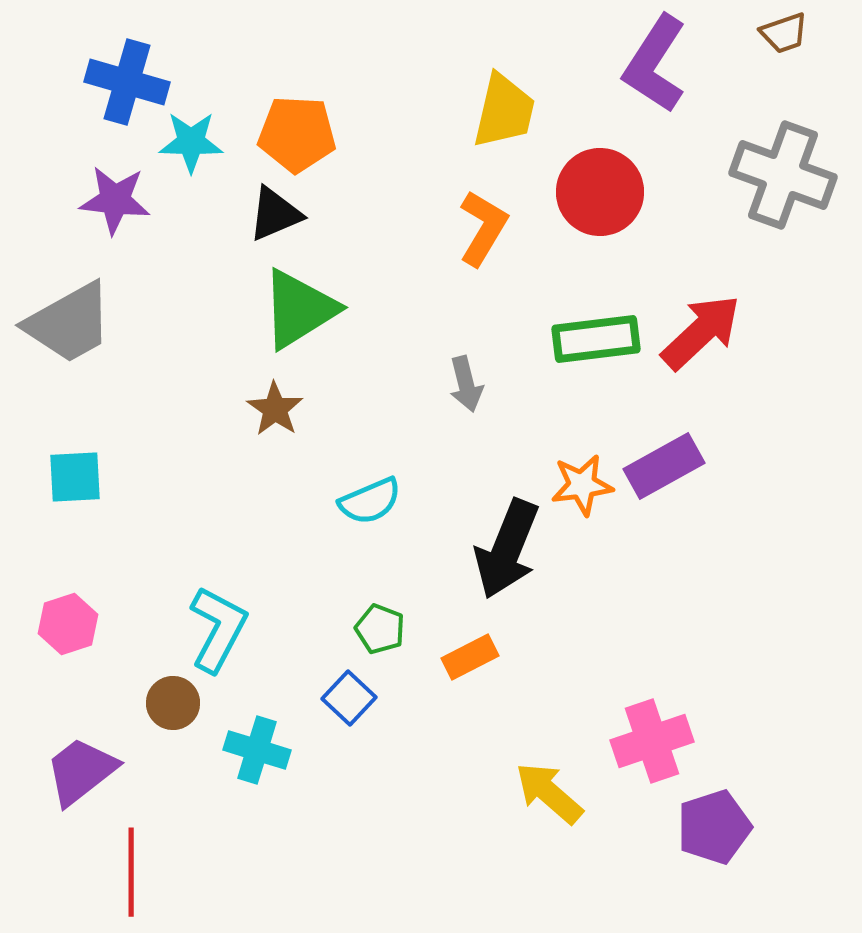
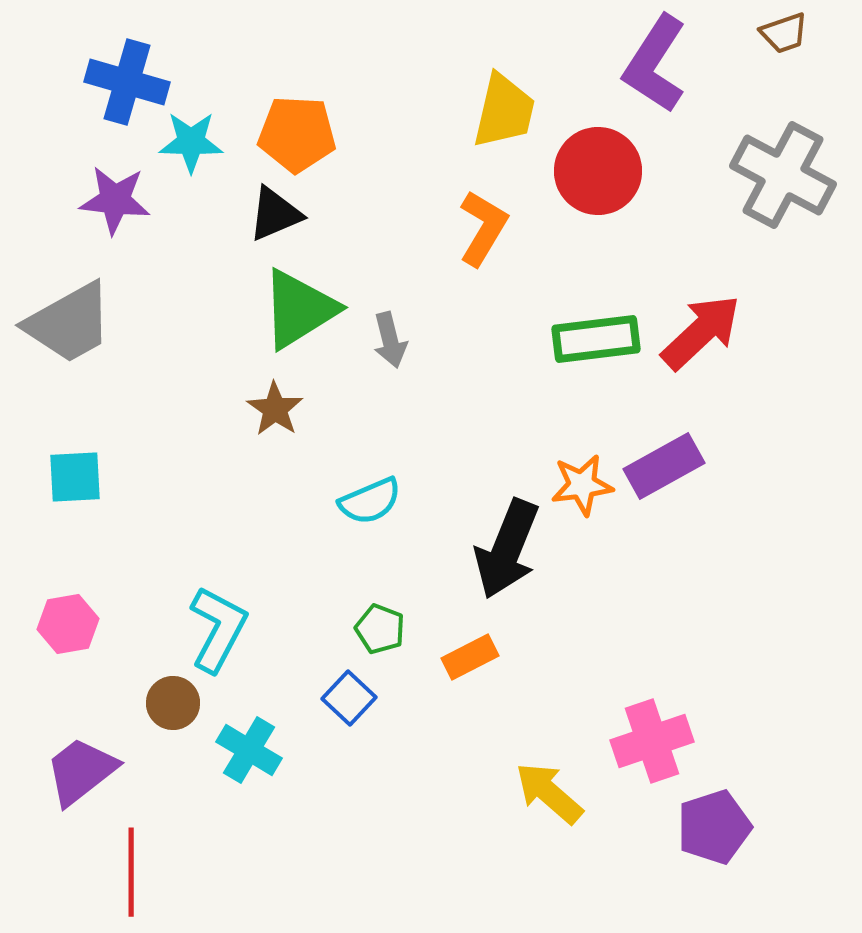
gray cross: rotated 8 degrees clockwise
red circle: moved 2 px left, 21 px up
gray arrow: moved 76 px left, 44 px up
pink hexagon: rotated 8 degrees clockwise
cyan cross: moved 8 px left; rotated 14 degrees clockwise
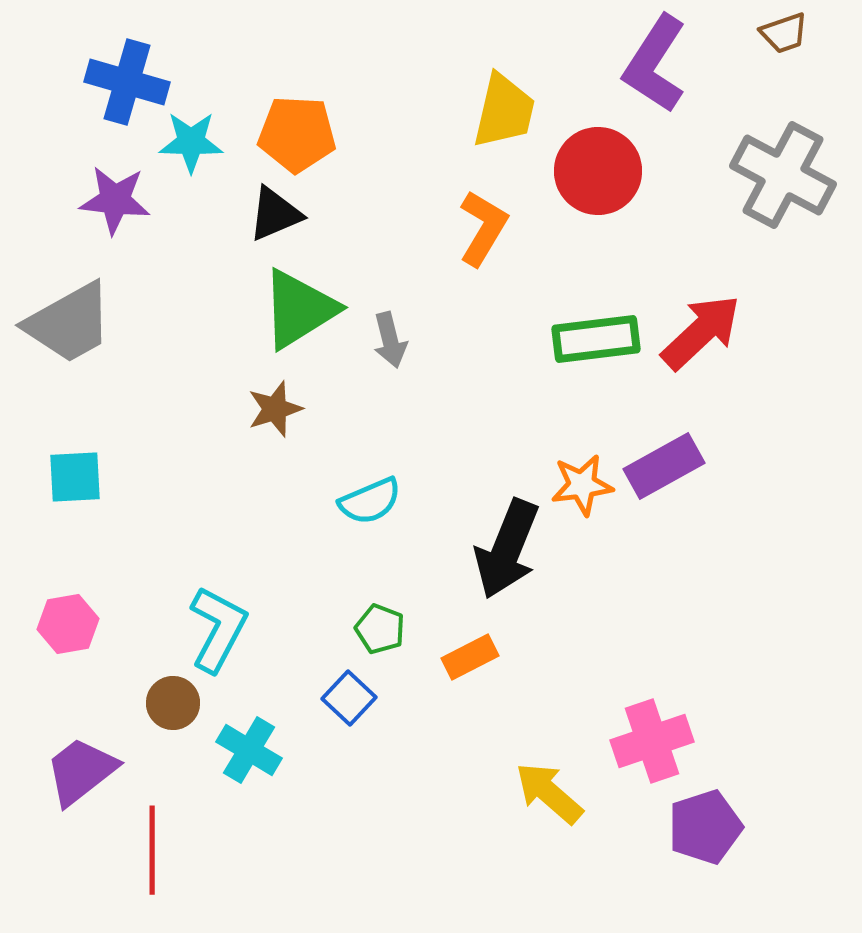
brown star: rotated 20 degrees clockwise
purple pentagon: moved 9 px left
red line: moved 21 px right, 22 px up
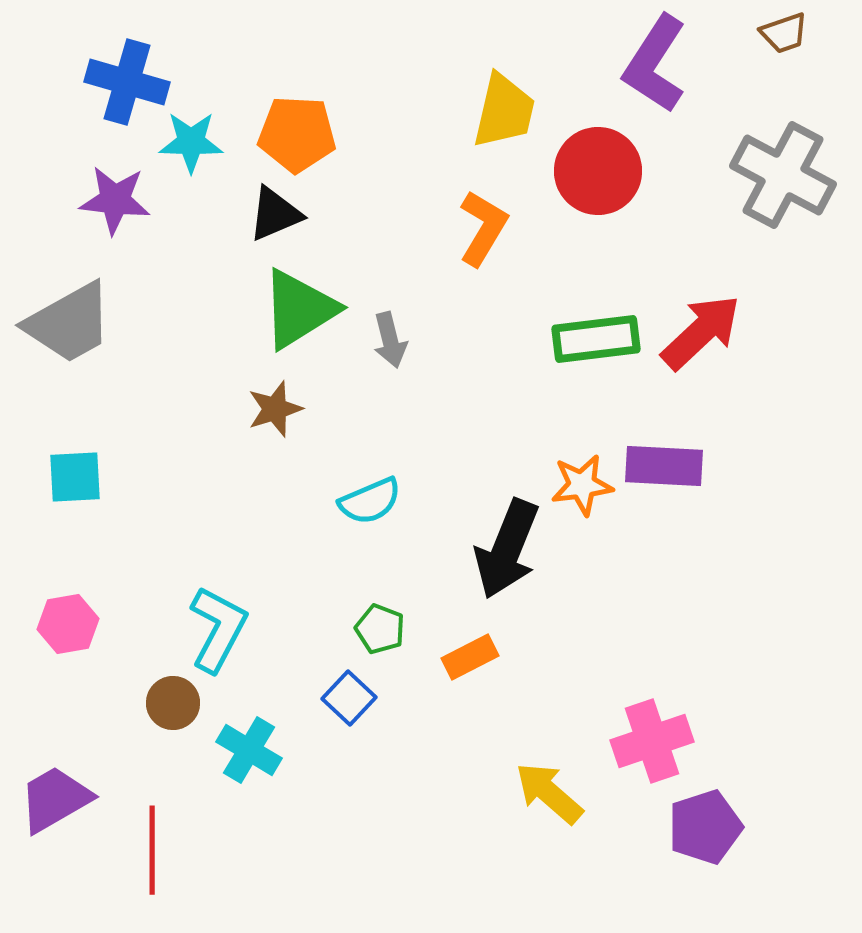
purple rectangle: rotated 32 degrees clockwise
purple trapezoid: moved 26 px left, 28 px down; rotated 8 degrees clockwise
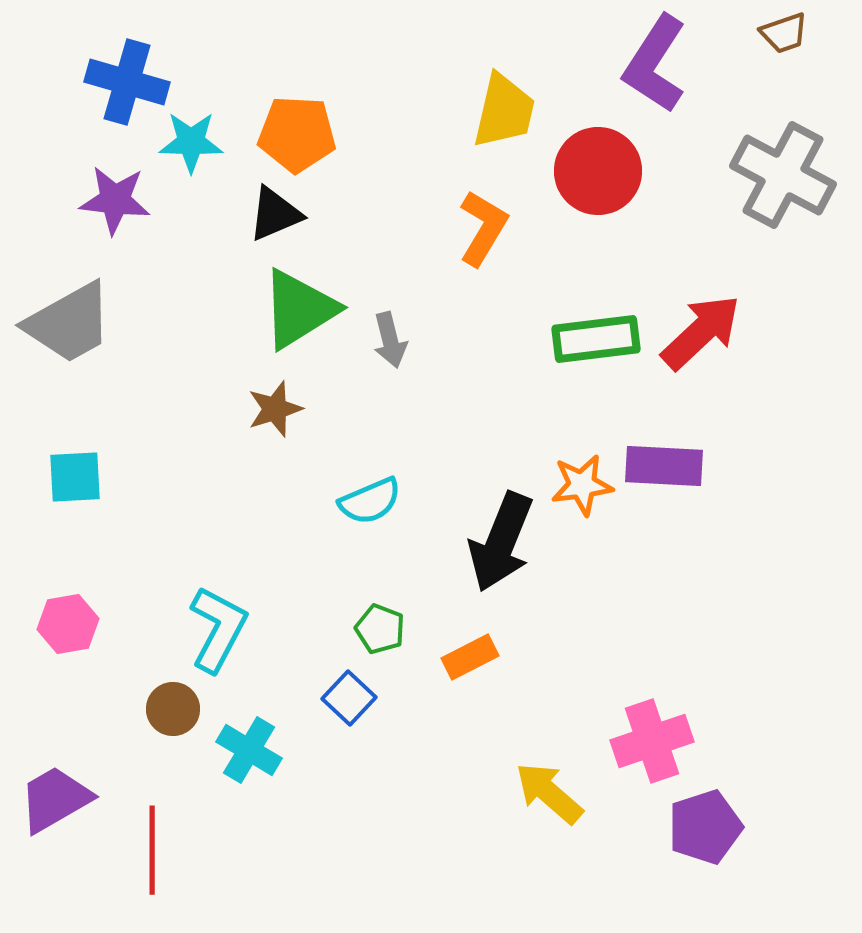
black arrow: moved 6 px left, 7 px up
brown circle: moved 6 px down
